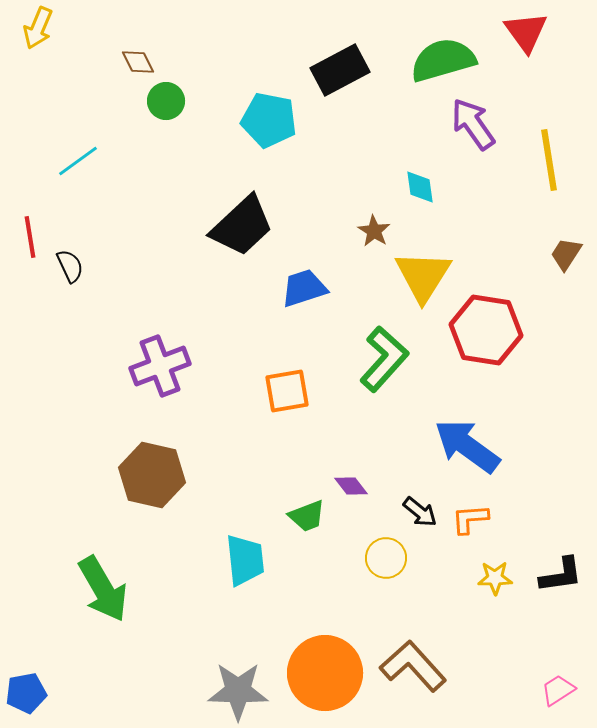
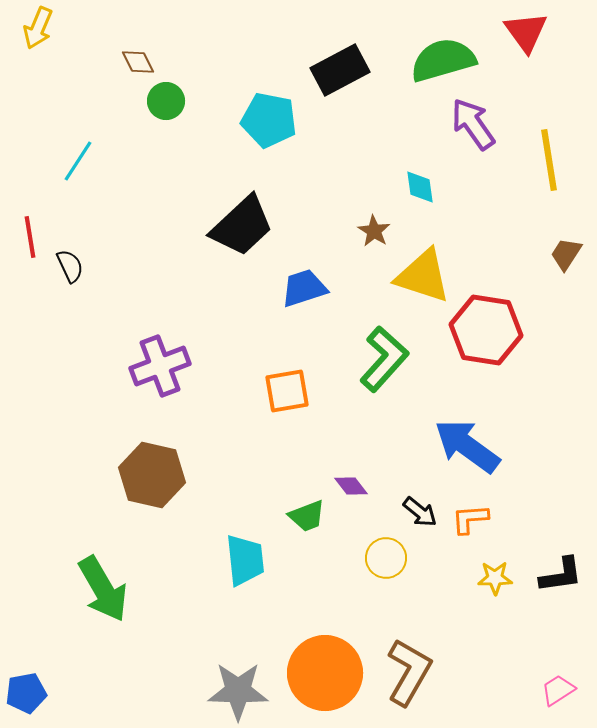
cyan line: rotated 21 degrees counterclockwise
yellow triangle: rotated 44 degrees counterclockwise
brown L-shape: moved 4 px left, 6 px down; rotated 72 degrees clockwise
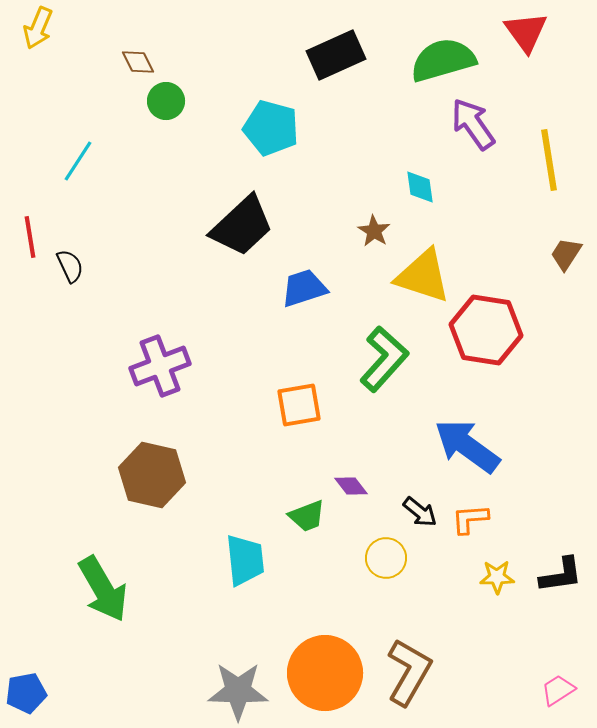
black rectangle: moved 4 px left, 15 px up; rotated 4 degrees clockwise
cyan pentagon: moved 2 px right, 8 px down; rotated 4 degrees clockwise
orange square: moved 12 px right, 14 px down
yellow star: moved 2 px right, 1 px up
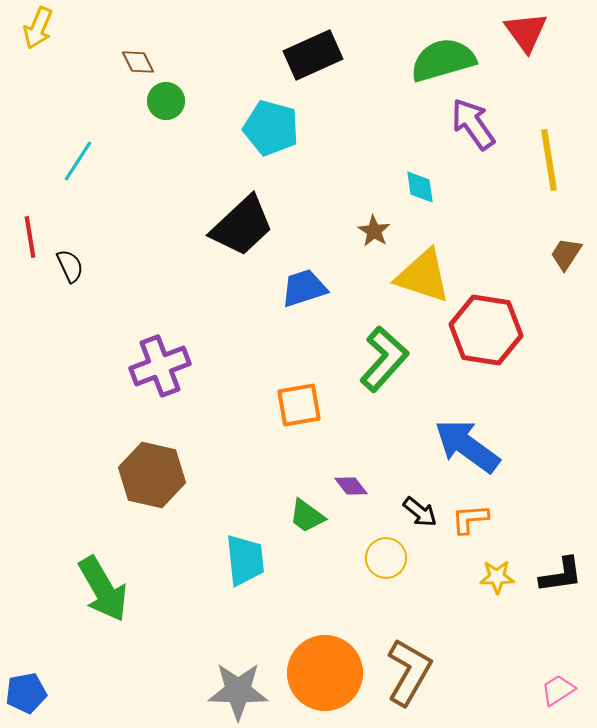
black rectangle: moved 23 px left
green trapezoid: rotated 57 degrees clockwise
